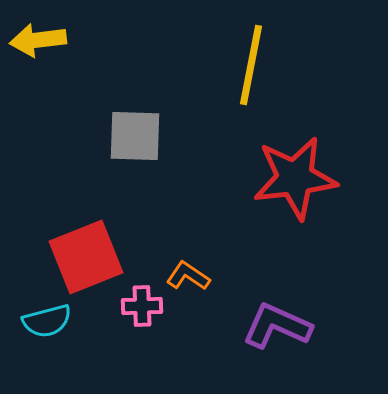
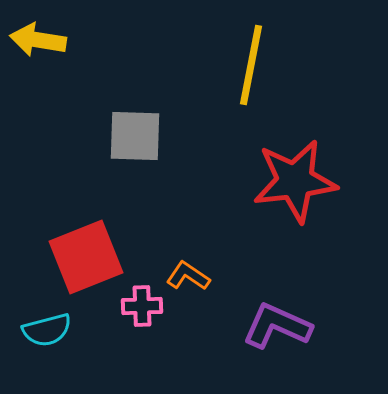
yellow arrow: rotated 16 degrees clockwise
red star: moved 3 px down
cyan semicircle: moved 9 px down
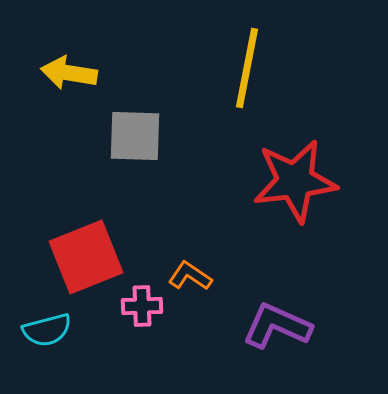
yellow arrow: moved 31 px right, 33 px down
yellow line: moved 4 px left, 3 px down
orange L-shape: moved 2 px right
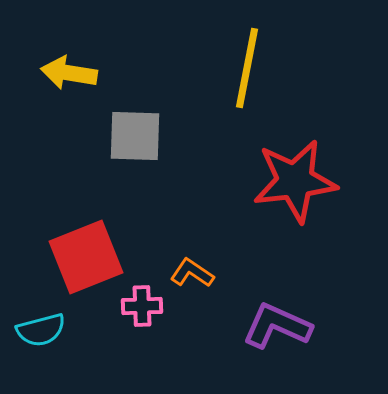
orange L-shape: moved 2 px right, 3 px up
cyan semicircle: moved 6 px left
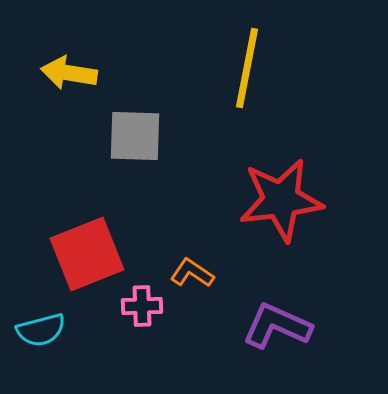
red star: moved 14 px left, 19 px down
red square: moved 1 px right, 3 px up
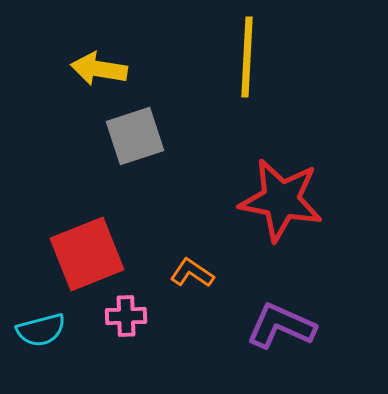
yellow line: moved 11 px up; rotated 8 degrees counterclockwise
yellow arrow: moved 30 px right, 4 px up
gray square: rotated 20 degrees counterclockwise
red star: rotated 18 degrees clockwise
pink cross: moved 16 px left, 10 px down
purple L-shape: moved 4 px right
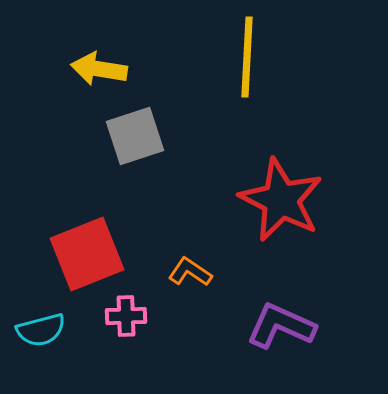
red star: rotated 16 degrees clockwise
orange L-shape: moved 2 px left, 1 px up
